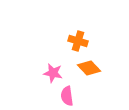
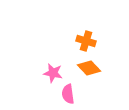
orange cross: moved 8 px right
pink semicircle: moved 1 px right, 2 px up
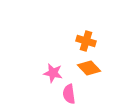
pink semicircle: moved 1 px right
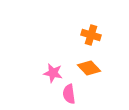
orange cross: moved 5 px right, 6 px up
